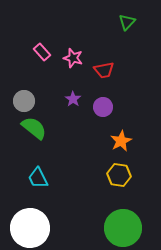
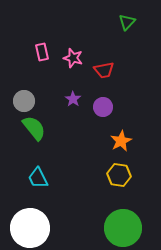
pink rectangle: rotated 30 degrees clockwise
green semicircle: rotated 12 degrees clockwise
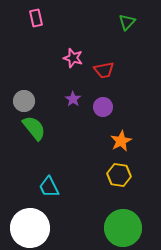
pink rectangle: moved 6 px left, 34 px up
cyan trapezoid: moved 11 px right, 9 px down
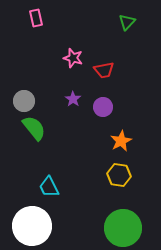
white circle: moved 2 px right, 2 px up
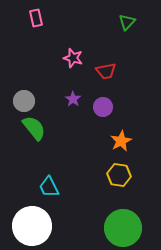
red trapezoid: moved 2 px right, 1 px down
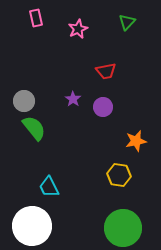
pink star: moved 5 px right, 29 px up; rotated 30 degrees clockwise
orange star: moved 15 px right; rotated 15 degrees clockwise
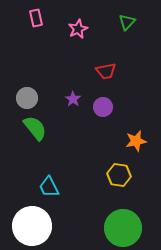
gray circle: moved 3 px right, 3 px up
green semicircle: moved 1 px right
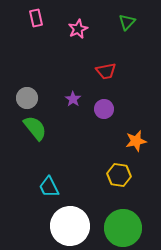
purple circle: moved 1 px right, 2 px down
white circle: moved 38 px right
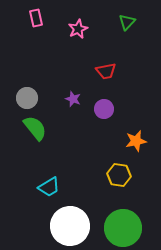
purple star: rotated 14 degrees counterclockwise
cyan trapezoid: rotated 95 degrees counterclockwise
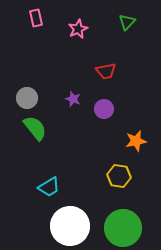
yellow hexagon: moved 1 px down
